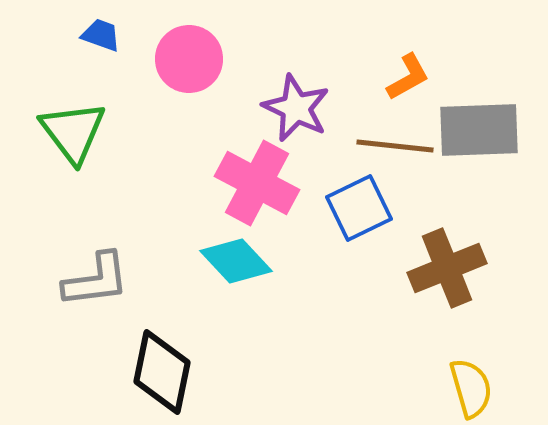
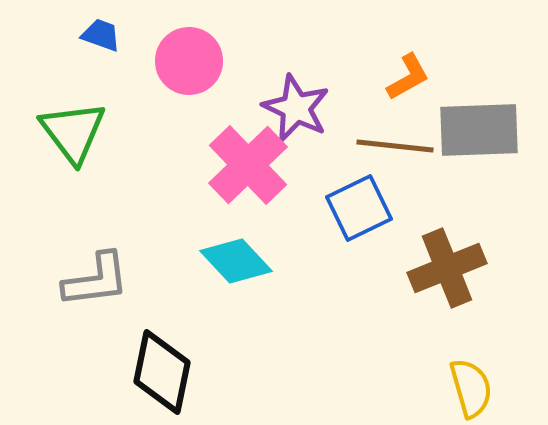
pink circle: moved 2 px down
pink cross: moved 9 px left, 18 px up; rotated 18 degrees clockwise
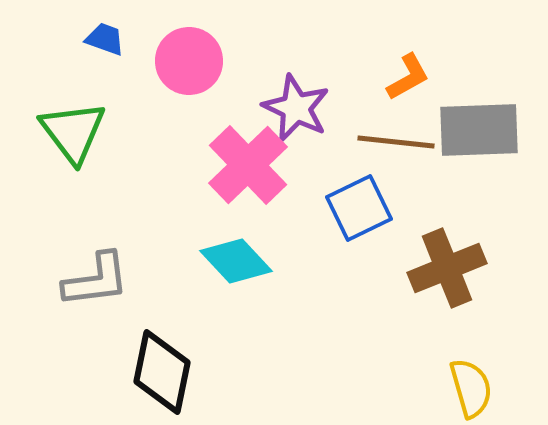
blue trapezoid: moved 4 px right, 4 px down
brown line: moved 1 px right, 4 px up
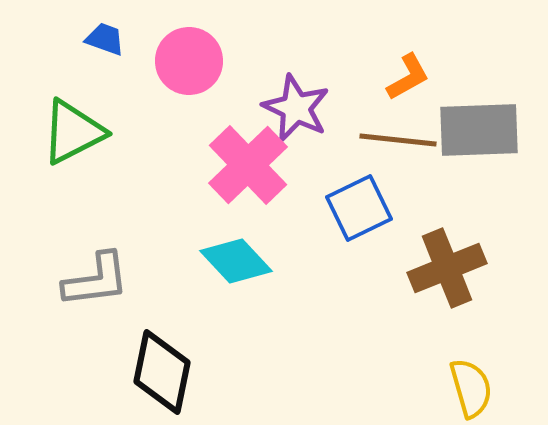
green triangle: rotated 40 degrees clockwise
brown line: moved 2 px right, 2 px up
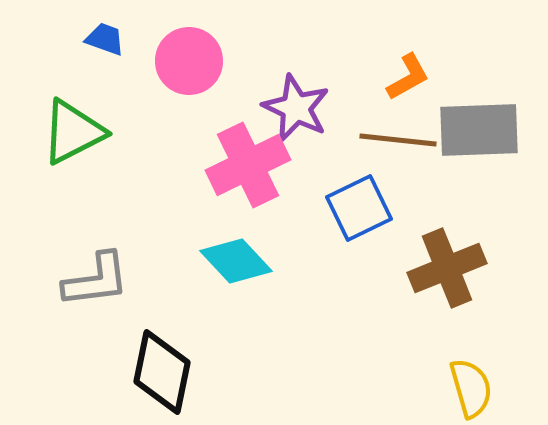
pink cross: rotated 18 degrees clockwise
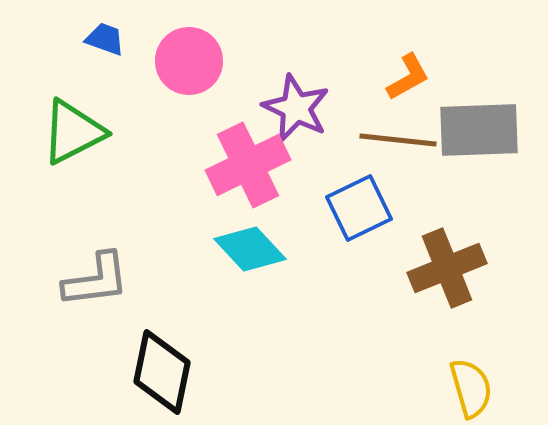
cyan diamond: moved 14 px right, 12 px up
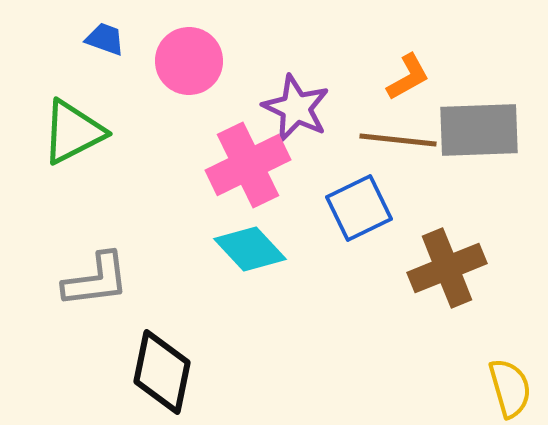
yellow semicircle: moved 39 px right
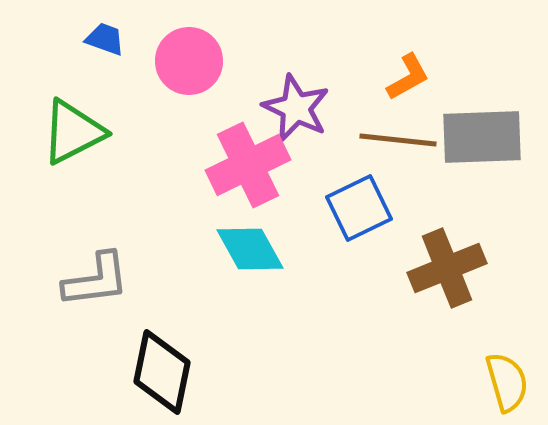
gray rectangle: moved 3 px right, 7 px down
cyan diamond: rotated 14 degrees clockwise
yellow semicircle: moved 3 px left, 6 px up
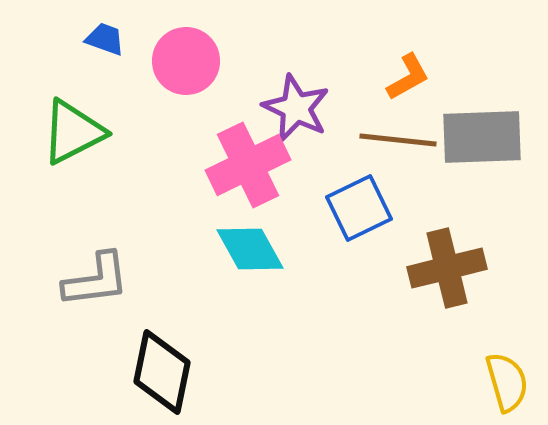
pink circle: moved 3 px left
brown cross: rotated 8 degrees clockwise
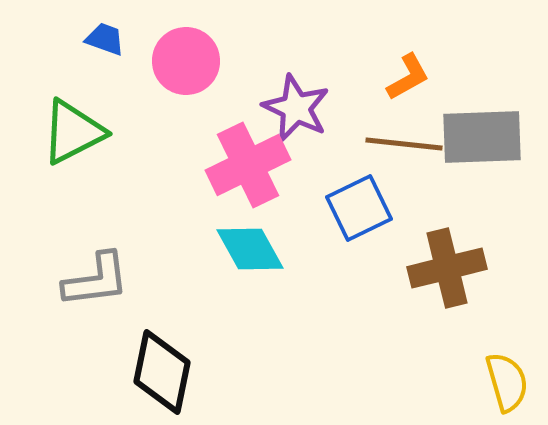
brown line: moved 6 px right, 4 px down
